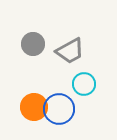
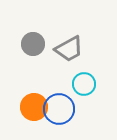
gray trapezoid: moved 1 px left, 2 px up
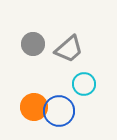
gray trapezoid: rotated 12 degrees counterclockwise
blue circle: moved 2 px down
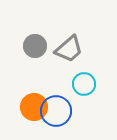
gray circle: moved 2 px right, 2 px down
blue circle: moved 3 px left
